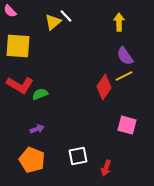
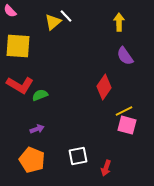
yellow line: moved 35 px down
green semicircle: moved 1 px down
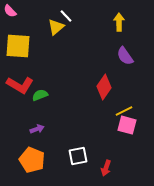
yellow triangle: moved 3 px right, 5 px down
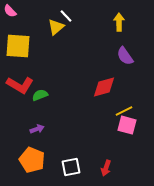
red diamond: rotated 40 degrees clockwise
white square: moved 7 px left, 11 px down
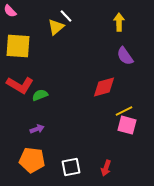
orange pentagon: rotated 15 degrees counterclockwise
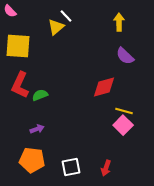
purple semicircle: rotated 12 degrees counterclockwise
red L-shape: rotated 84 degrees clockwise
yellow line: rotated 42 degrees clockwise
pink square: moved 4 px left; rotated 30 degrees clockwise
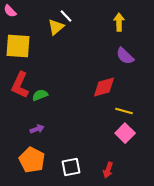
pink square: moved 2 px right, 8 px down
orange pentagon: rotated 20 degrees clockwise
red arrow: moved 2 px right, 2 px down
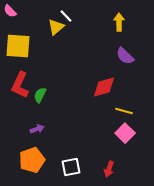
green semicircle: rotated 42 degrees counterclockwise
orange pentagon: rotated 25 degrees clockwise
red arrow: moved 1 px right, 1 px up
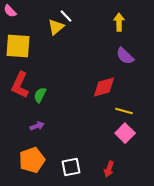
purple arrow: moved 3 px up
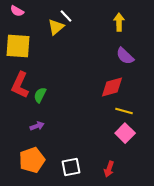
pink semicircle: moved 7 px right; rotated 16 degrees counterclockwise
red diamond: moved 8 px right
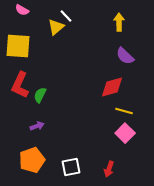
pink semicircle: moved 5 px right, 1 px up
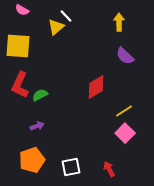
red diamond: moved 16 px left; rotated 15 degrees counterclockwise
green semicircle: rotated 35 degrees clockwise
yellow line: rotated 48 degrees counterclockwise
red arrow: rotated 133 degrees clockwise
